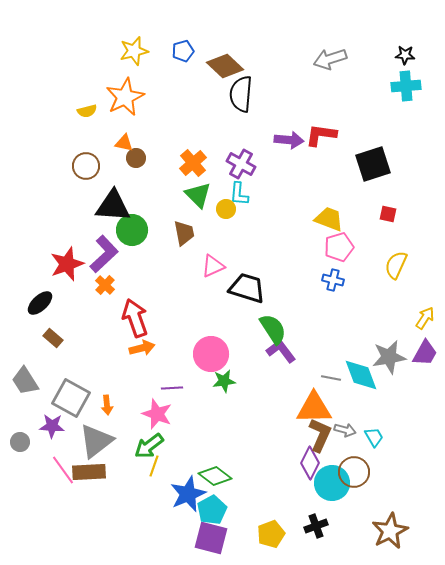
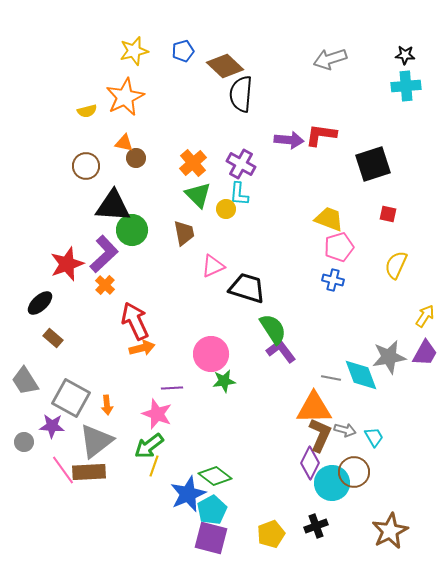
red arrow at (135, 318): moved 3 px down; rotated 6 degrees counterclockwise
yellow arrow at (425, 318): moved 2 px up
gray circle at (20, 442): moved 4 px right
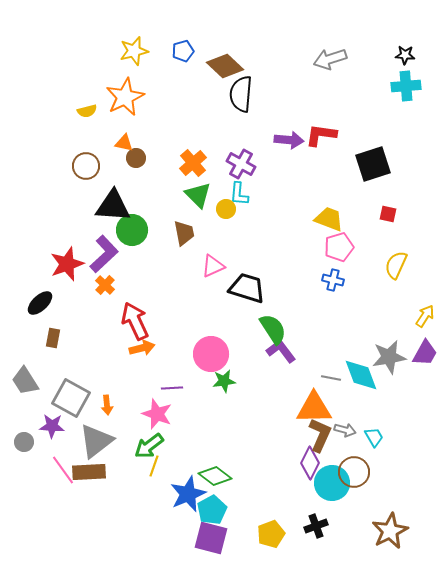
brown rectangle at (53, 338): rotated 60 degrees clockwise
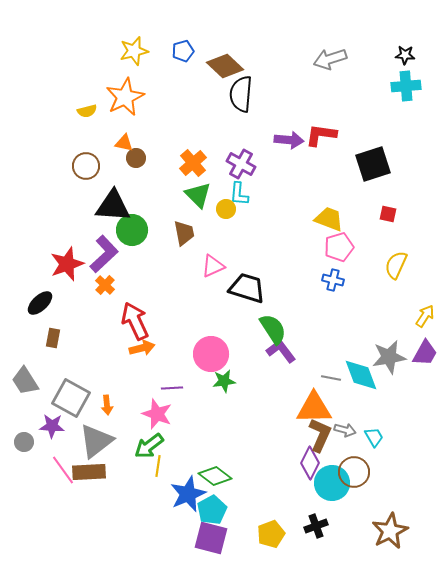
yellow line at (154, 466): moved 4 px right; rotated 10 degrees counterclockwise
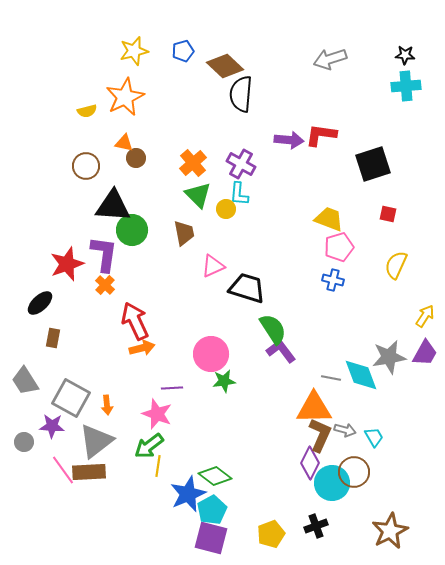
purple L-shape at (104, 254): rotated 39 degrees counterclockwise
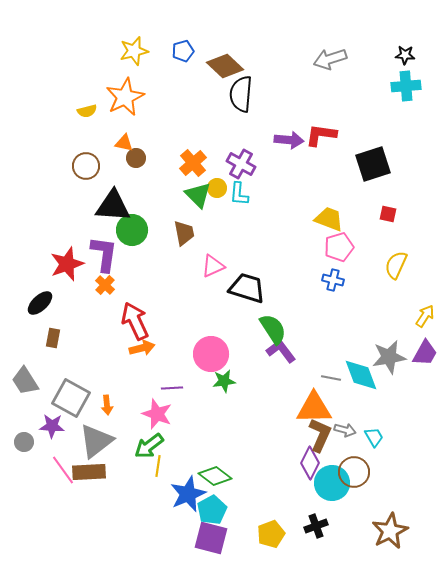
yellow circle at (226, 209): moved 9 px left, 21 px up
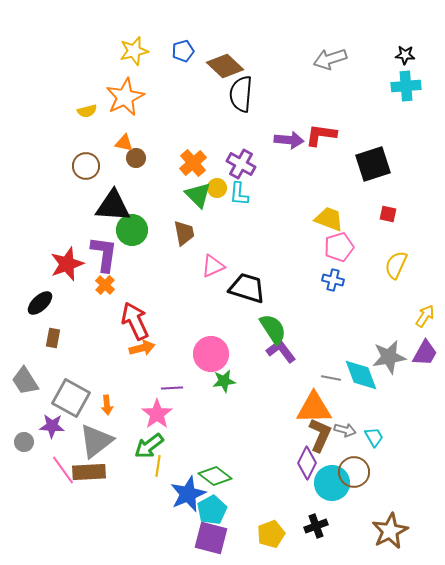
pink star at (157, 414): rotated 16 degrees clockwise
purple diamond at (310, 463): moved 3 px left
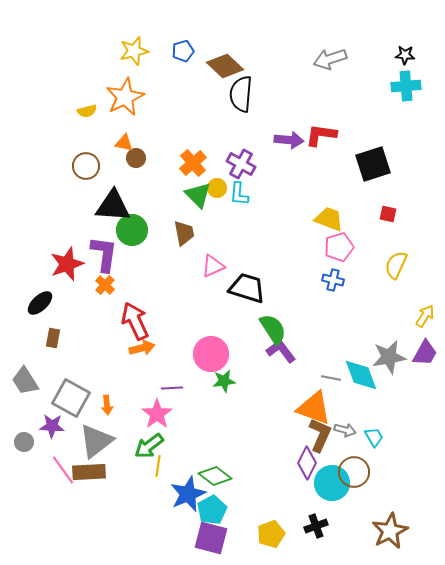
orange triangle at (314, 408): rotated 21 degrees clockwise
